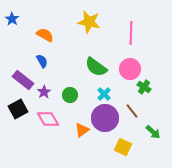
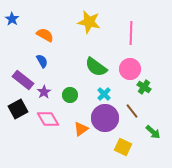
orange triangle: moved 1 px left, 1 px up
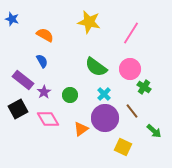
blue star: rotated 16 degrees counterclockwise
pink line: rotated 30 degrees clockwise
green arrow: moved 1 px right, 1 px up
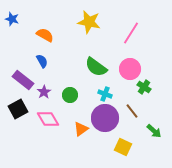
cyan cross: moved 1 px right; rotated 24 degrees counterclockwise
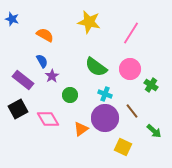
green cross: moved 7 px right, 2 px up
purple star: moved 8 px right, 16 px up
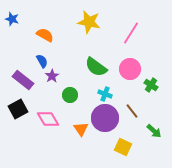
orange triangle: rotated 28 degrees counterclockwise
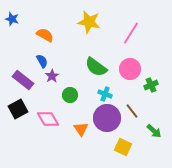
green cross: rotated 32 degrees clockwise
purple circle: moved 2 px right
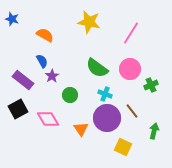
green semicircle: moved 1 px right, 1 px down
green arrow: rotated 119 degrees counterclockwise
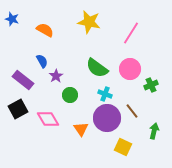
orange semicircle: moved 5 px up
purple star: moved 4 px right
